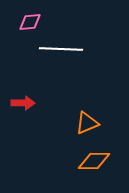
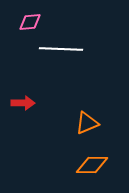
orange diamond: moved 2 px left, 4 px down
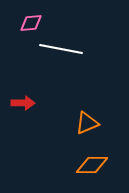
pink diamond: moved 1 px right, 1 px down
white line: rotated 9 degrees clockwise
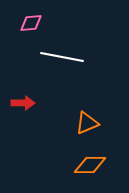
white line: moved 1 px right, 8 px down
orange diamond: moved 2 px left
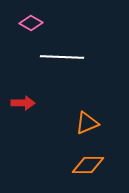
pink diamond: rotated 35 degrees clockwise
white line: rotated 9 degrees counterclockwise
orange diamond: moved 2 px left
